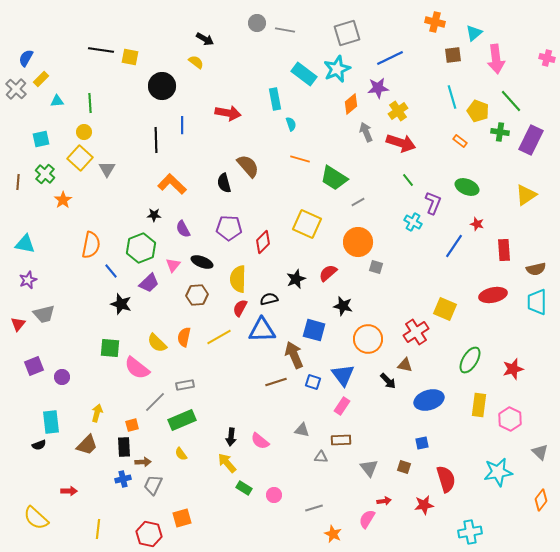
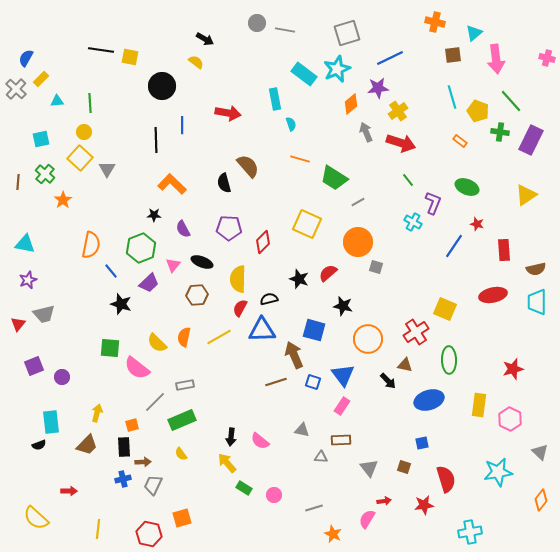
black star at (296, 279): moved 3 px right; rotated 30 degrees counterclockwise
green ellipse at (470, 360): moved 21 px left; rotated 32 degrees counterclockwise
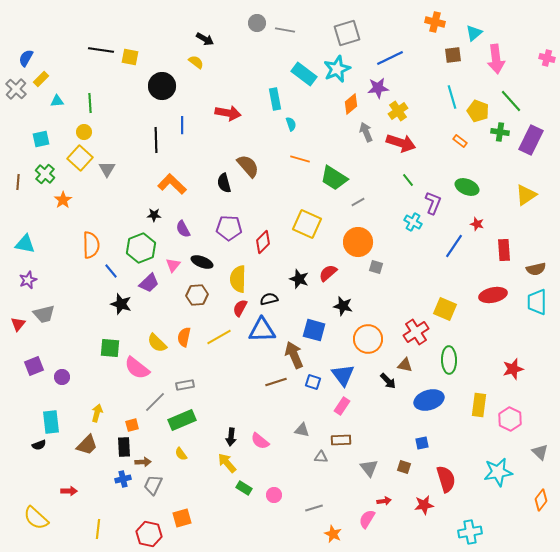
orange semicircle at (91, 245): rotated 12 degrees counterclockwise
